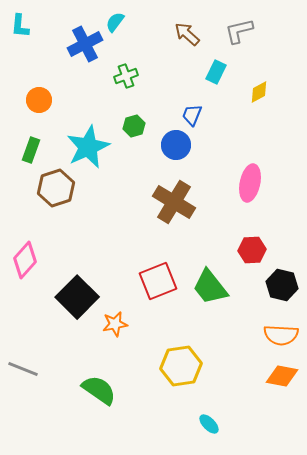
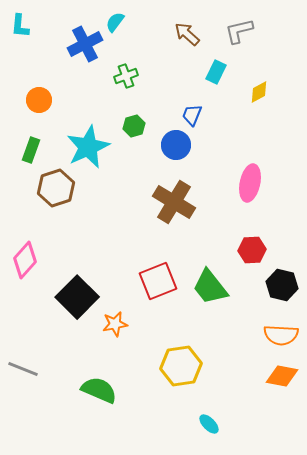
green semicircle: rotated 12 degrees counterclockwise
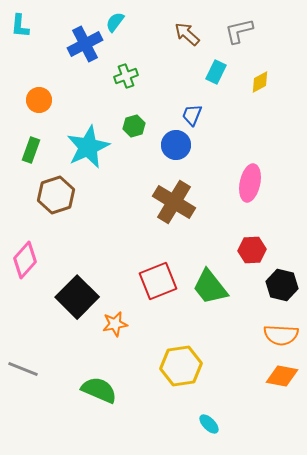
yellow diamond: moved 1 px right, 10 px up
brown hexagon: moved 7 px down
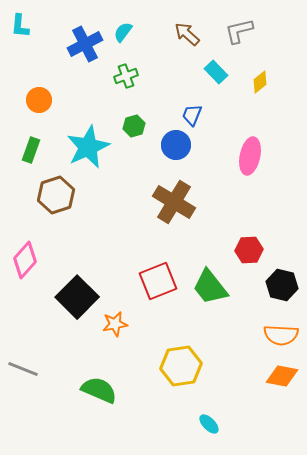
cyan semicircle: moved 8 px right, 10 px down
cyan rectangle: rotated 70 degrees counterclockwise
yellow diamond: rotated 10 degrees counterclockwise
pink ellipse: moved 27 px up
red hexagon: moved 3 px left
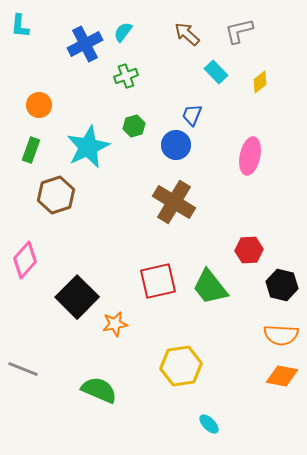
orange circle: moved 5 px down
red square: rotated 9 degrees clockwise
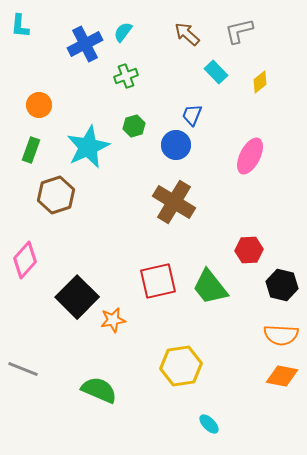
pink ellipse: rotated 15 degrees clockwise
orange star: moved 2 px left, 4 px up
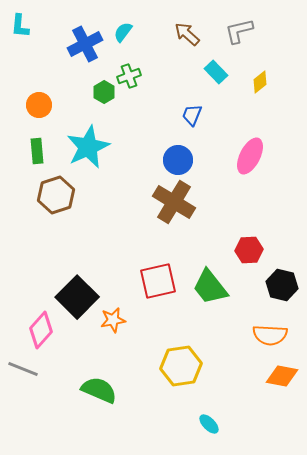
green cross: moved 3 px right
green hexagon: moved 30 px left, 34 px up; rotated 15 degrees counterclockwise
blue circle: moved 2 px right, 15 px down
green rectangle: moved 6 px right, 1 px down; rotated 25 degrees counterclockwise
pink diamond: moved 16 px right, 70 px down
orange semicircle: moved 11 px left
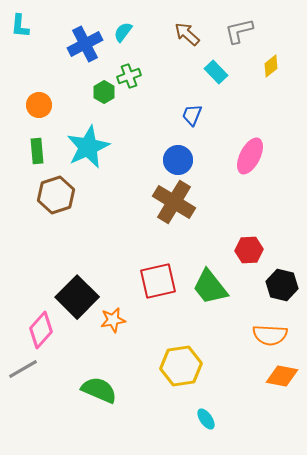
yellow diamond: moved 11 px right, 16 px up
gray line: rotated 52 degrees counterclockwise
cyan ellipse: moved 3 px left, 5 px up; rotated 10 degrees clockwise
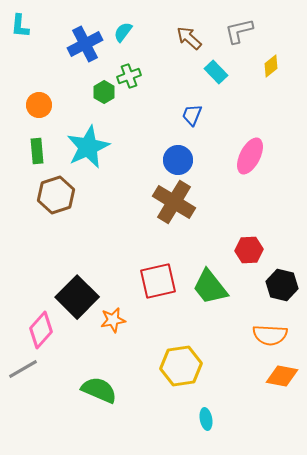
brown arrow: moved 2 px right, 4 px down
cyan ellipse: rotated 25 degrees clockwise
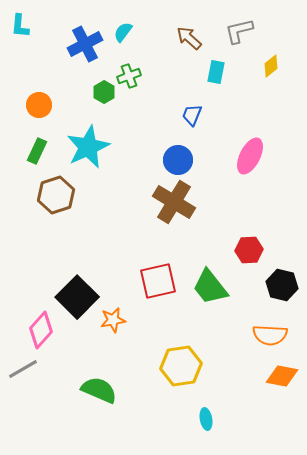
cyan rectangle: rotated 55 degrees clockwise
green rectangle: rotated 30 degrees clockwise
